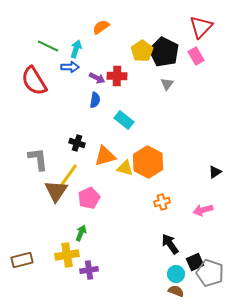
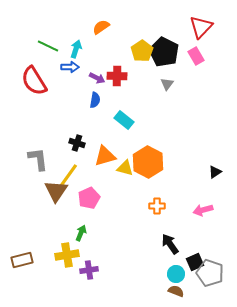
orange cross: moved 5 px left, 4 px down; rotated 14 degrees clockwise
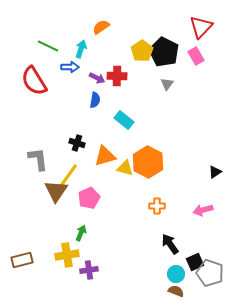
cyan arrow: moved 5 px right
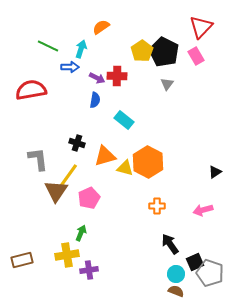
red semicircle: moved 3 px left, 9 px down; rotated 112 degrees clockwise
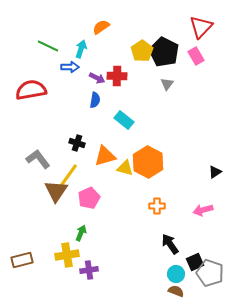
gray L-shape: rotated 30 degrees counterclockwise
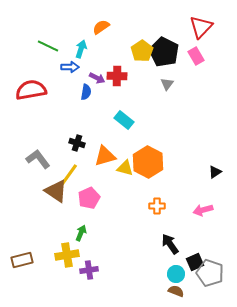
blue semicircle: moved 9 px left, 8 px up
brown triangle: rotated 30 degrees counterclockwise
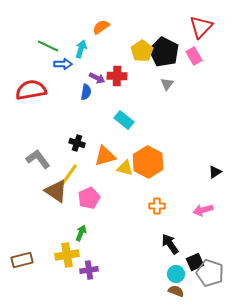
pink rectangle: moved 2 px left
blue arrow: moved 7 px left, 3 px up
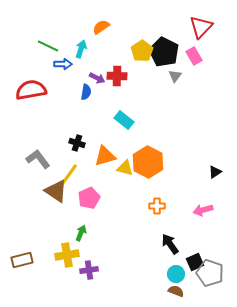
gray triangle: moved 8 px right, 8 px up
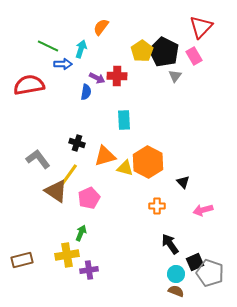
orange semicircle: rotated 18 degrees counterclockwise
red semicircle: moved 2 px left, 5 px up
cyan rectangle: rotated 48 degrees clockwise
black triangle: moved 32 px left, 10 px down; rotated 40 degrees counterclockwise
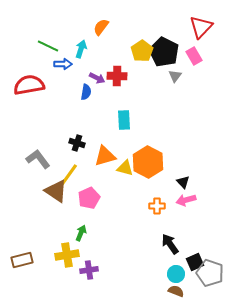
pink arrow: moved 17 px left, 10 px up
